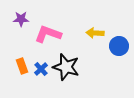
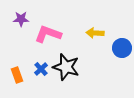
blue circle: moved 3 px right, 2 px down
orange rectangle: moved 5 px left, 9 px down
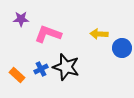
yellow arrow: moved 4 px right, 1 px down
blue cross: rotated 16 degrees clockwise
orange rectangle: rotated 28 degrees counterclockwise
